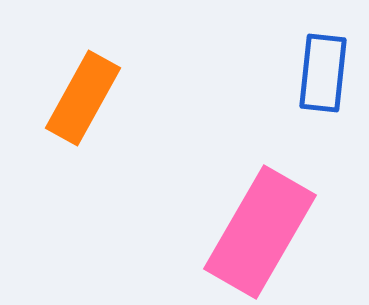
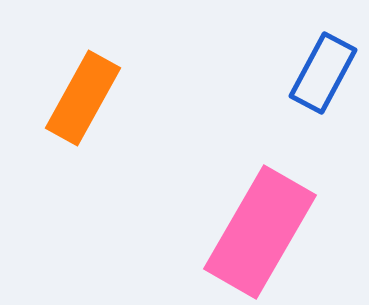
blue rectangle: rotated 22 degrees clockwise
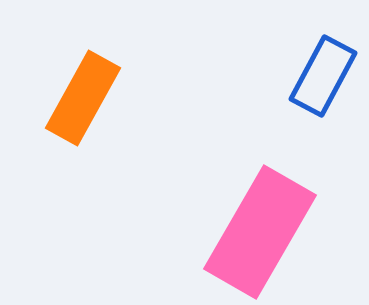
blue rectangle: moved 3 px down
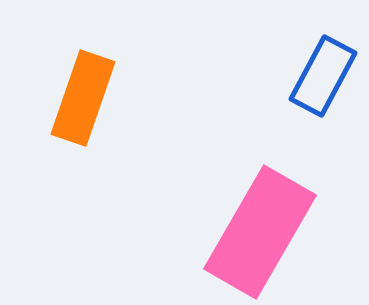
orange rectangle: rotated 10 degrees counterclockwise
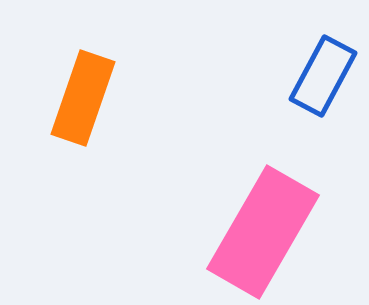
pink rectangle: moved 3 px right
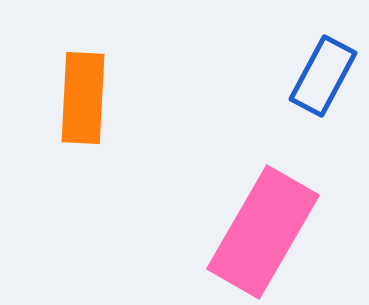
orange rectangle: rotated 16 degrees counterclockwise
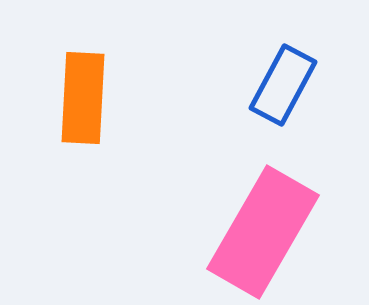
blue rectangle: moved 40 px left, 9 px down
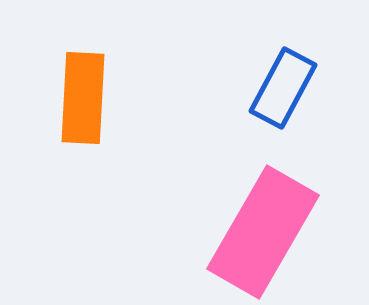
blue rectangle: moved 3 px down
